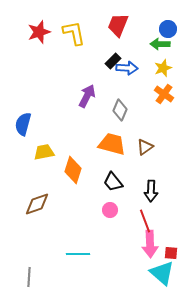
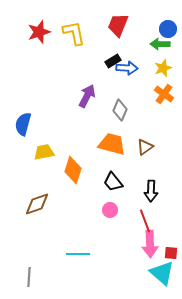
black rectangle: rotated 14 degrees clockwise
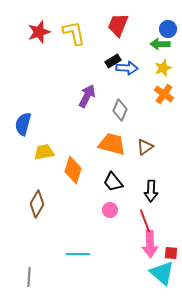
brown diamond: rotated 40 degrees counterclockwise
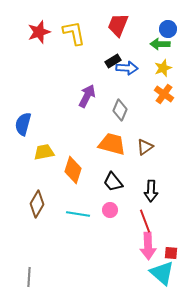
pink arrow: moved 2 px left, 2 px down
cyan line: moved 40 px up; rotated 10 degrees clockwise
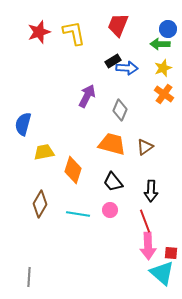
brown diamond: moved 3 px right
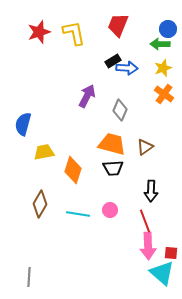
black trapezoid: moved 14 px up; rotated 55 degrees counterclockwise
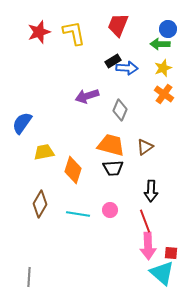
purple arrow: rotated 135 degrees counterclockwise
blue semicircle: moved 1 px left, 1 px up; rotated 20 degrees clockwise
orange trapezoid: moved 1 px left, 1 px down
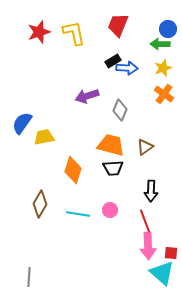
yellow trapezoid: moved 15 px up
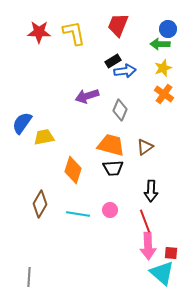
red star: rotated 20 degrees clockwise
blue arrow: moved 2 px left, 3 px down; rotated 10 degrees counterclockwise
